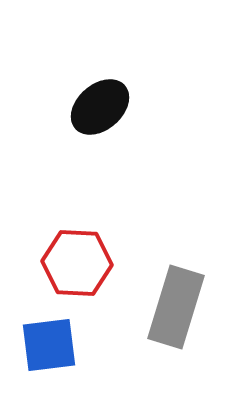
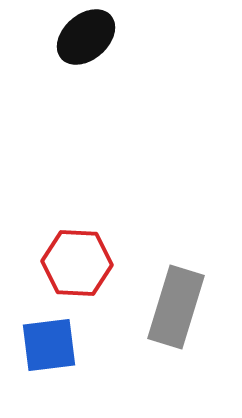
black ellipse: moved 14 px left, 70 px up
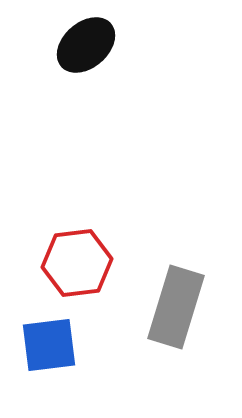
black ellipse: moved 8 px down
red hexagon: rotated 10 degrees counterclockwise
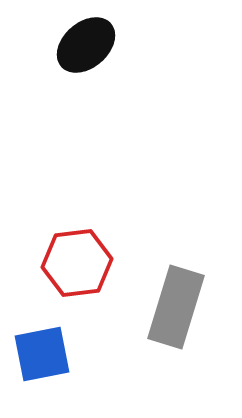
blue square: moved 7 px left, 9 px down; rotated 4 degrees counterclockwise
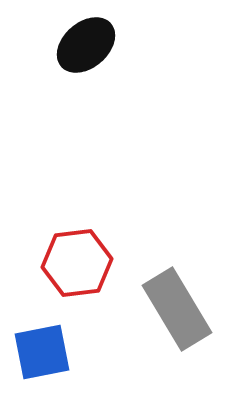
gray rectangle: moved 1 px right, 2 px down; rotated 48 degrees counterclockwise
blue square: moved 2 px up
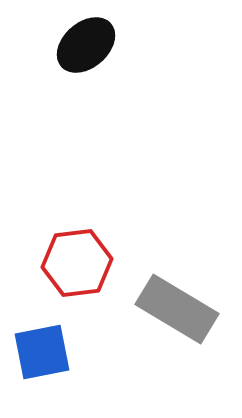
gray rectangle: rotated 28 degrees counterclockwise
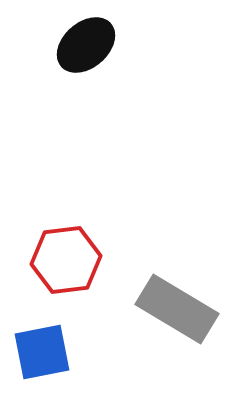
red hexagon: moved 11 px left, 3 px up
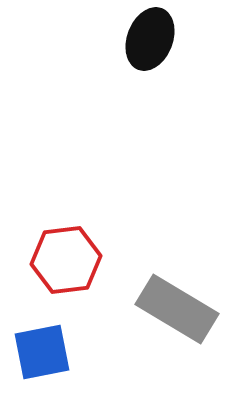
black ellipse: moved 64 px right, 6 px up; rotated 28 degrees counterclockwise
